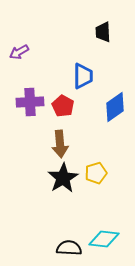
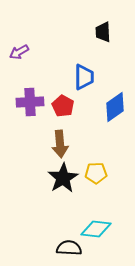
blue trapezoid: moved 1 px right, 1 px down
yellow pentagon: rotated 15 degrees clockwise
cyan diamond: moved 8 px left, 10 px up
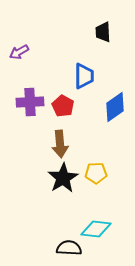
blue trapezoid: moved 1 px up
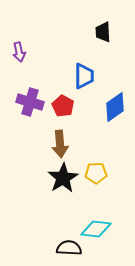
purple arrow: rotated 72 degrees counterclockwise
purple cross: rotated 20 degrees clockwise
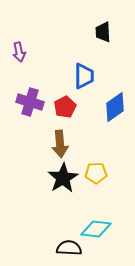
red pentagon: moved 2 px right, 1 px down; rotated 15 degrees clockwise
